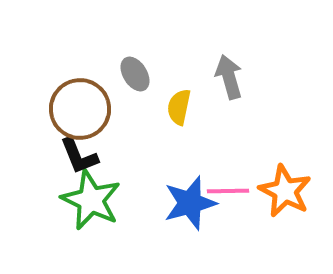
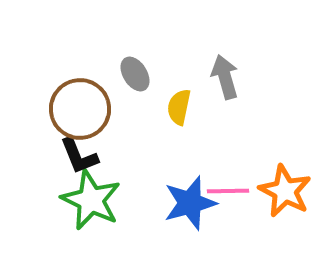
gray arrow: moved 4 px left
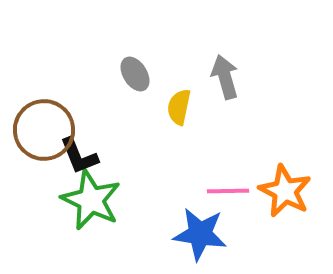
brown circle: moved 36 px left, 21 px down
blue star: moved 10 px right, 31 px down; rotated 24 degrees clockwise
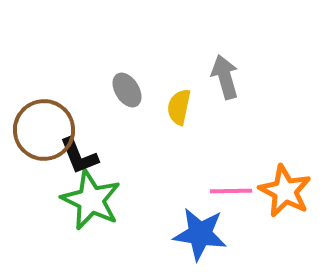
gray ellipse: moved 8 px left, 16 px down
pink line: moved 3 px right
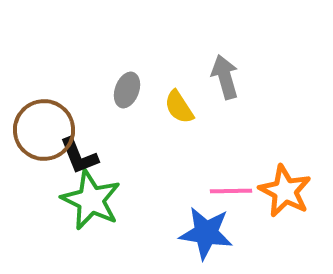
gray ellipse: rotated 52 degrees clockwise
yellow semicircle: rotated 45 degrees counterclockwise
blue star: moved 6 px right, 1 px up
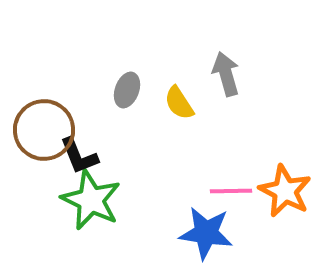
gray arrow: moved 1 px right, 3 px up
yellow semicircle: moved 4 px up
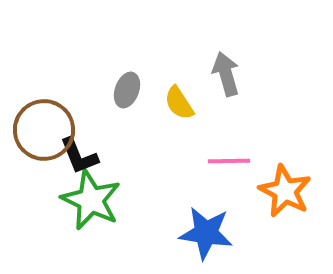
pink line: moved 2 px left, 30 px up
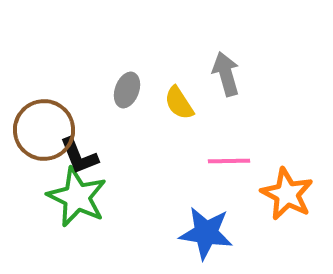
orange star: moved 2 px right, 3 px down
green star: moved 14 px left, 3 px up
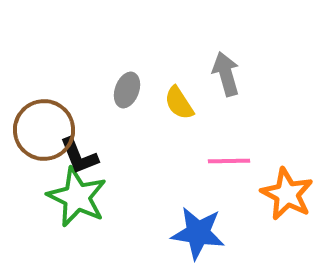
blue star: moved 8 px left
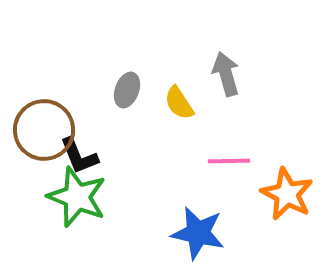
green star: rotated 4 degrees counterclockwise
blue star: rotated 4 degrees clockwise
